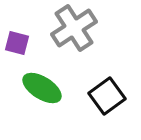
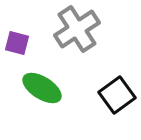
gray cross: moved 3 px right, 1 px down
black square: moved 10 px right, 1 px up
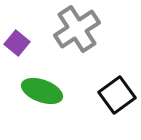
purple square: rotated 25 degrees clockwise
green ellipse: moved 3 px down; rotated 12 degrees counterclockwise
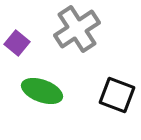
black square: rotated 33 degrees counterclockwise
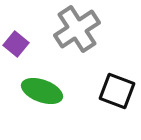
purple square: moved 1 px left, 1 px down
black square: moved 4 px up
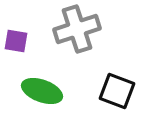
gray cross: rotated 15 degrees clockwise
purple square: moved 3 px up; rotated 30 degrees counterclockwise
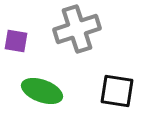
black square: rotated 12 degrees counterclockwise
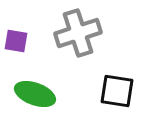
gray cross: moved 1 px right, 4 px down
green ellipse: moved 7 px left, 3 px down
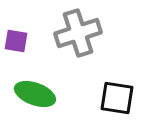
black square: moved 7 px down
